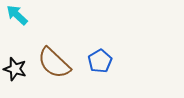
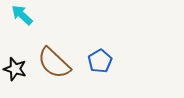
cyan arrow: moved 5 px right
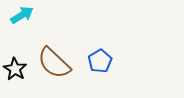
cyan arrow: rotated 105 degrees clockwise
black star: rotated 15 degrees clockwise
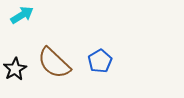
black star: rotated 10 degrees clockwise
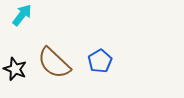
cyan arrow: rotated 20 degrees counterclockwise
black star: rotated 20 degrees counterclockwise
